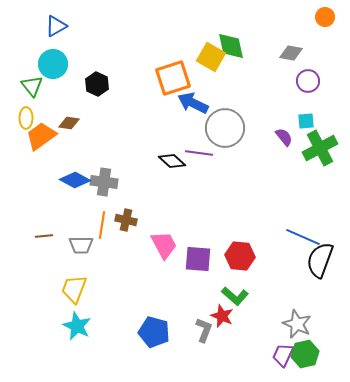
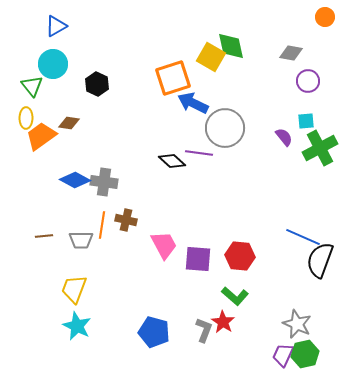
gray trapezoid: moved 5 px up
red star: moved 1 px right, 6 px down; rotated 10 degrees clockwise
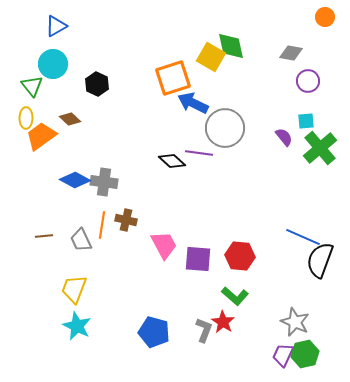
brown diamond: moved 1 px right, 4 px up; rotated 35 degrees clockwise
green cross: rotated 12 degrees counterclockwise
gray trapezoid: rotated 65 degrees clockwise
gray star: moved 2 px left, 2 px up
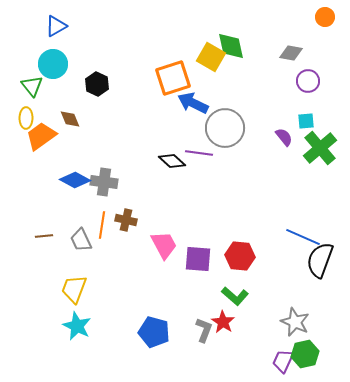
brown diamond: rotated 25 degrees clockwise
purple trapezoid: moved 6 px down
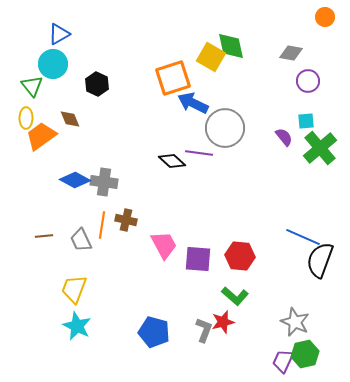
blue triangle: moved 3 px right, 8 px down
red star: rotated 25 degrees clockwise
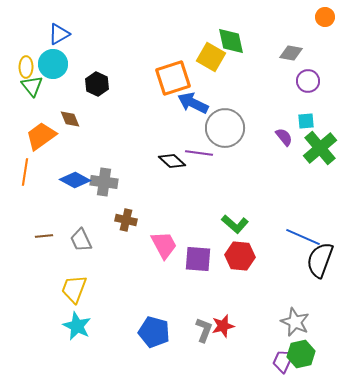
green diamond: moved 5 px up
yellow ellipse: moved 51 px up
orange line: moved 77 px left, 53 px up
green L-shape: moved 72 px up
red star: moved 4 px down
green hexagon: moved 4 px left
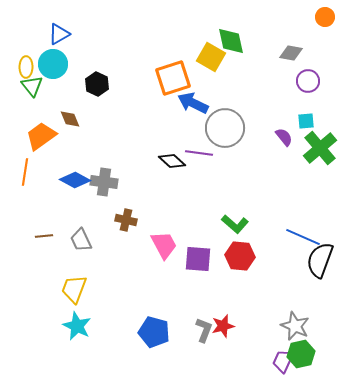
gray star: moved 4 px down
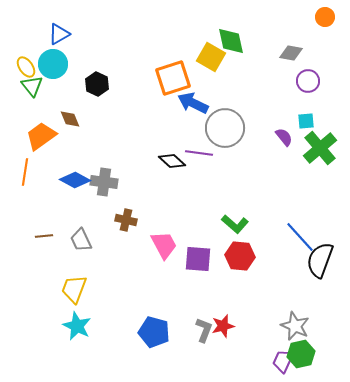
yellow ellipse: rotated 35 degrees counterclockwise
blue line: moved 3 px left; rotated 24 degrees clockwise
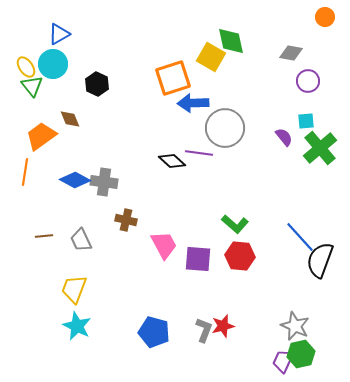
blue arrow: rotated 28 degrees counterclockwise
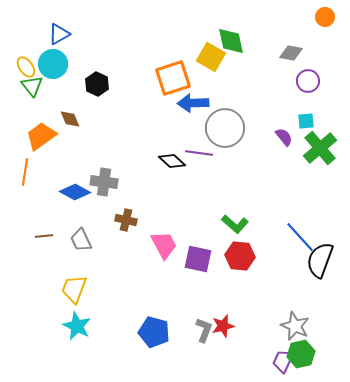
blue diamond: moved 12 px down
purple square: rotated 8 degrees clockwise
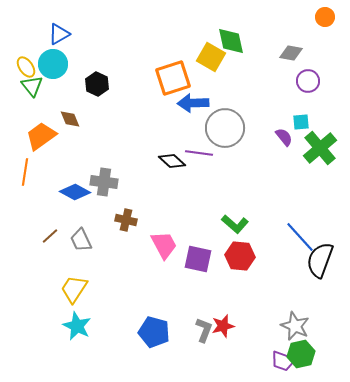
cyan square: moved 5 px left, 1 px down
brown line: moved 6 px right; rotated 36 degrees counterclockwise
yellow trapezoid: rotated 12 degrees clockwise
purple trapezoid: rotated 95 degrees counterclockwise
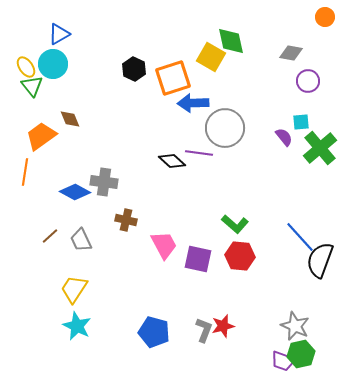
black hexagon: moved 37 px right, 15 px up
